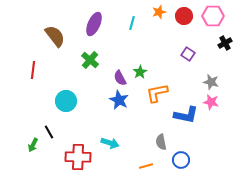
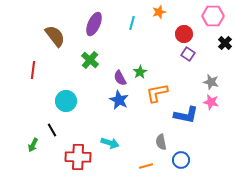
red circle: moved 18 px down
black cross: rotated 16 degrees counterclockwise
black line: moved 3 px right, 2 px up
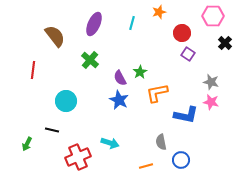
red circle: moved 2 px left, 1 px up
black line: rotated 48 degrees counterclockwise
green arrow: moved 6 px left, 1 px up
red cross: rotated 25 degrees counterclockwise
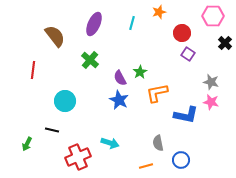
cyan circle: moved 1 px left
gray semicircle: moved 3 px left, 1 px down
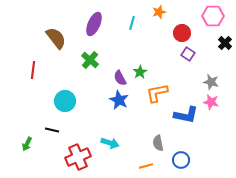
brown semicircle: moved 1 px right, 2 px down
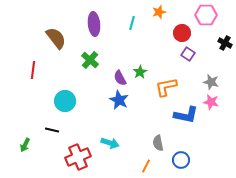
pink hexagon: moved 7 px left, 1 px up
purple ellipse: rotated 30 degrees counterclockwise
black cross: rotated 16 degrees counterclockwise
orange L-shape: moved 9 px right, 6 px up
green arrow: moved 2 px left, 1 px down
orange line: rotated 48 degrees counterclockwise
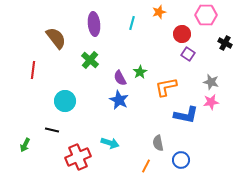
red circle: moved 1 px down
pink star: rotated 21 degrees counterclockwise
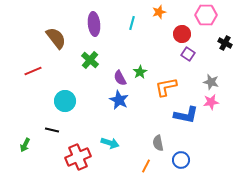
red line: moved 1 px down; rotated 60 degrees clockwise
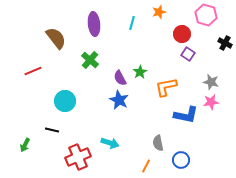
pink hexagon: rotated 15 degrees clockwise
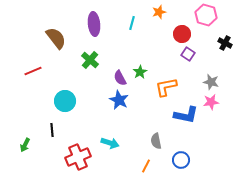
black line: rotated 72 degrees clockwise
gray semicircle: moved 2 px left, 2 px up
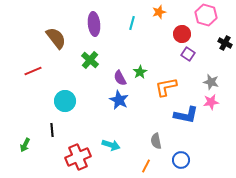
cyan arrow: moved 1 px right, 2 px down
